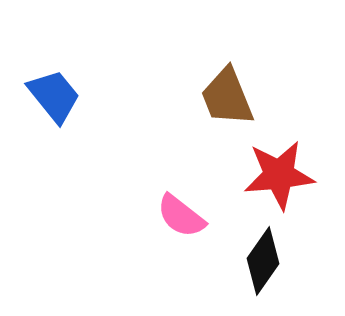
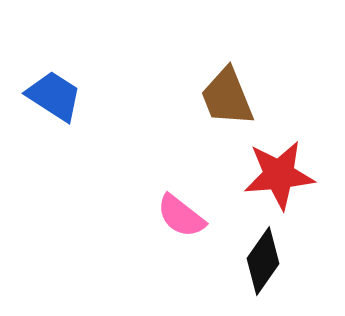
blue trapezoid: rotated 18 degrees counterclockwise
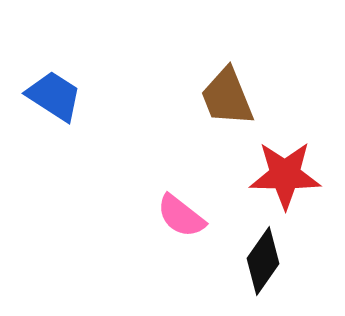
red star: moved 6 px right; rotated 6 degrees clockwise
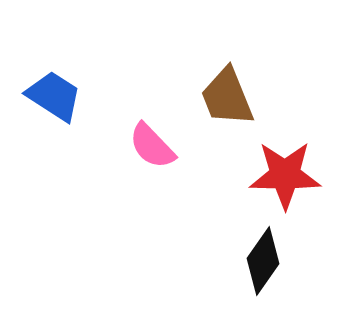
pink semicircle: moved 29 px left, 70 px up; rotated 8 degrees clockwise
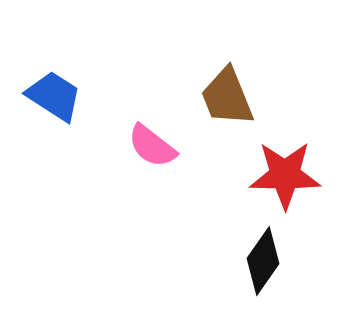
pink semicircle: rotated 8 degrees counterclockwise
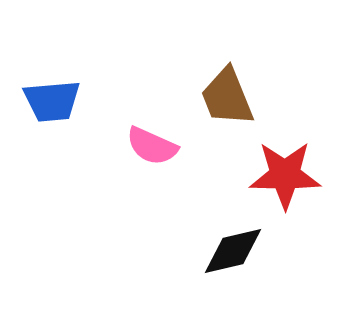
blue trapezoid: moved 2 px left, 5 px down; rotated 142 degrees clockwise
pink semicircle: rotated 14 degrees counterclockwise
black diamond: moved 30 px left, 10 px up; rotated 42 degrees clockwise
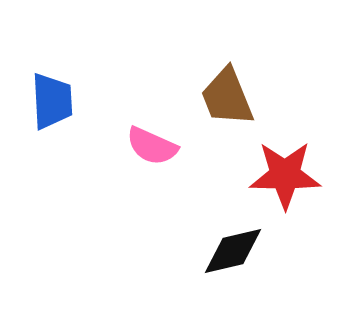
blue trapezoid: rotated 88 degrees counterclockwise
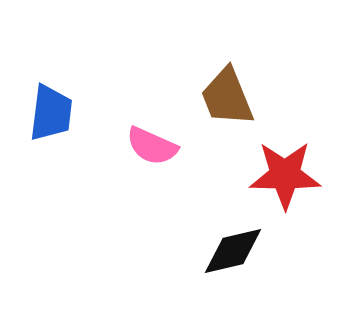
blue trapezoid: moved 1 px left, 12 px down; rotated 10 degrees clockwise
